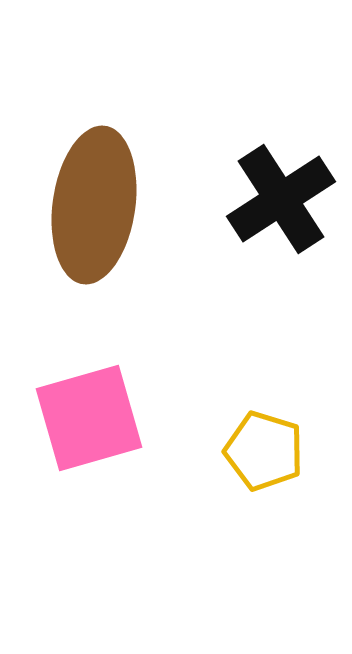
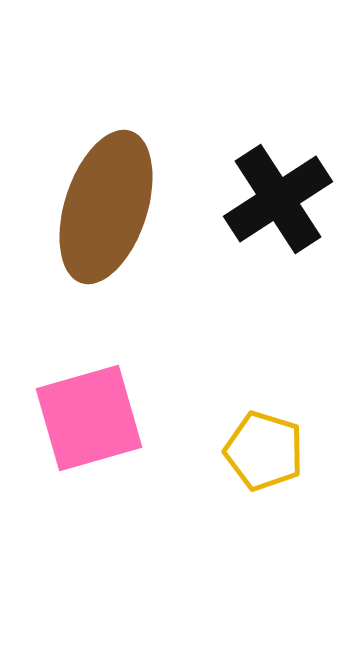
black cross: moved 3 px left
brown ellipse: moved 12 px right, 2 px down; rotated 10 degrees clockwise
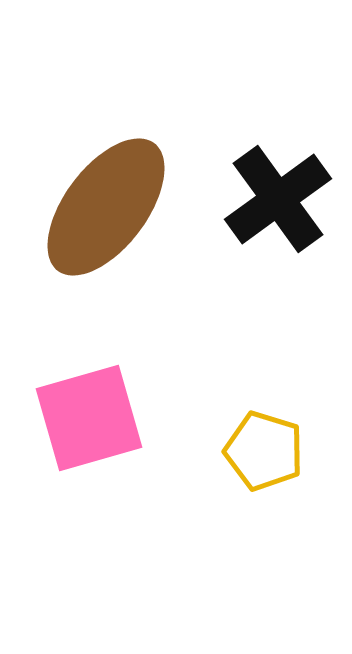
black cross: rotated 3 degrees counterclockwise
brown ellipse: rotated 19 degrees clockwise
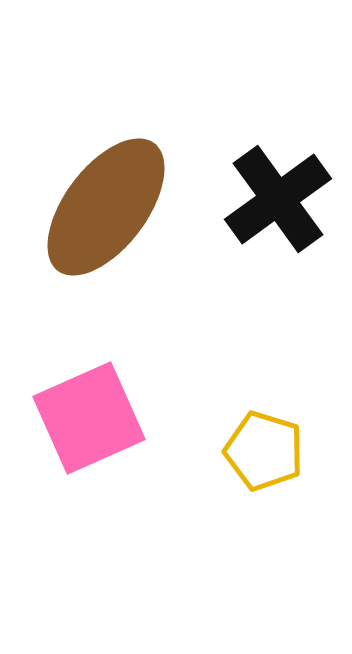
pink square: rotated 8 degrees counterclockwise
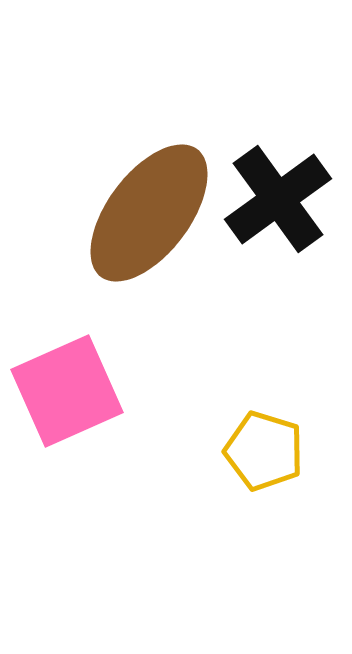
brown ellipse: moved 43 px right, 6 px down
pink square: moved 22 px left, 27 px up
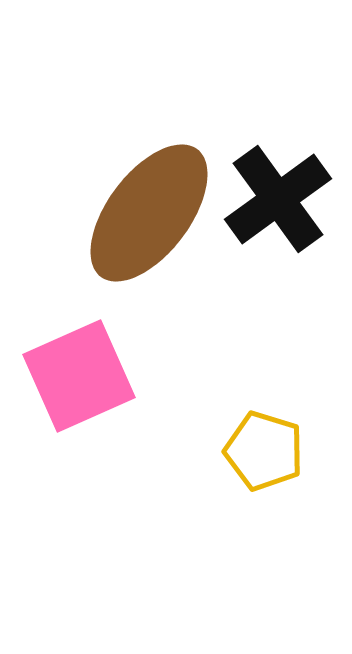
pink square: moved 12 px right, 15 px up
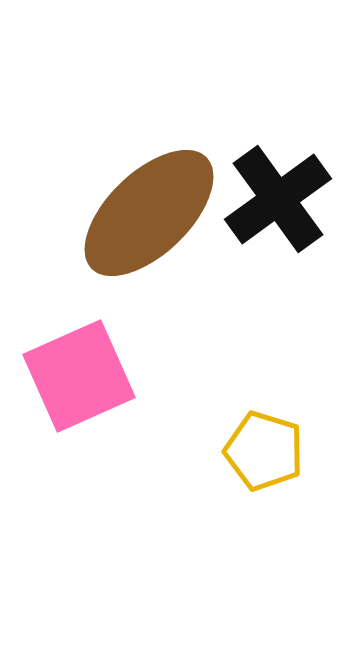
brown ellipse: rotated 9 degrees clockwise
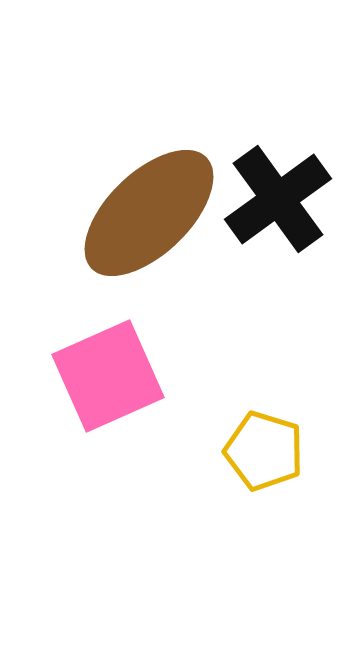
pink square: moved 29 px right
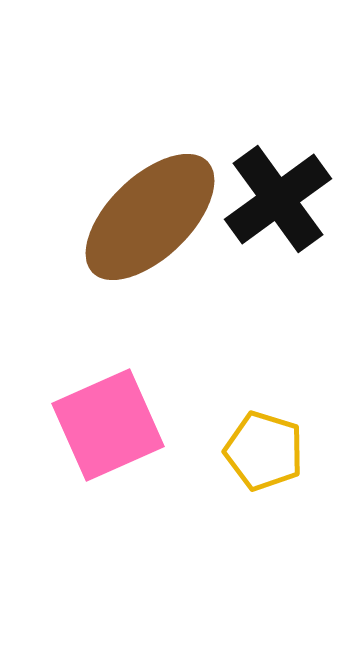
brown ellipse: moved 1 px right, 4 px down
pink square: moved 49 px down
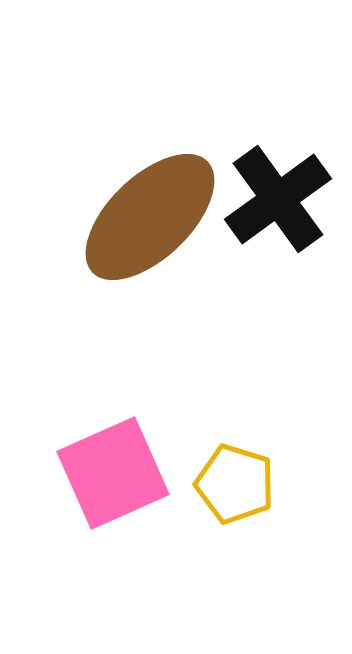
pink square: moved 5 px right, 48 px down
yellow pentagon: moved 29 px left, 33 px down
